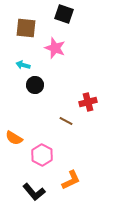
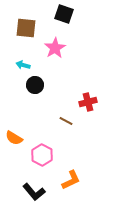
pink star: rotated 20 degrees clockwise
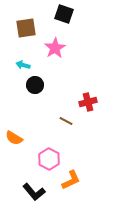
brown square: rotated 15 degrees counterclockwise
pink hexagon: moved 7 px right, 4 px down
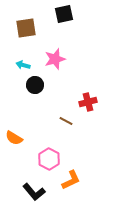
black square: rotated 30 degrees counterclockwise
pink star: moved 11 px down; rotated 15 degrees clockwise
